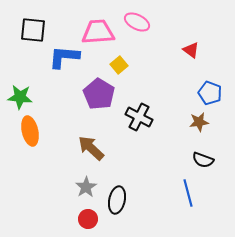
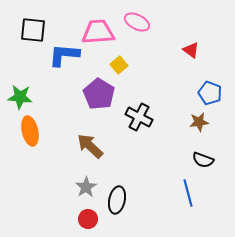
blue L-shape: moved 2 px up
brown arrow: moved 1 px left, 2 px up
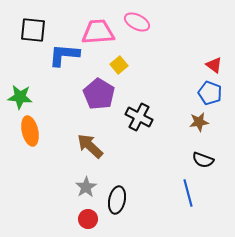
red triangle: moved 23 px right, 15 px down
